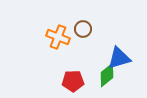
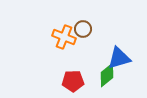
orange cross: moved 6 px right
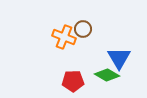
blue triangle: rotated 45 degrees counterclockwise
green diamond: rotated 70 degrees clockwise
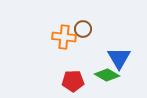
orange cross: rotated 15 degrees counterclockwise
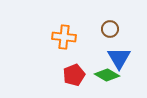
brown circle: moved 27 px right
red pentagon: moved 1 px right, 6 px up; rotated 20 degrees counterclockwise
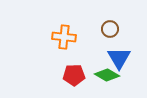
red pentagon: rotated 20 degrees clockwise
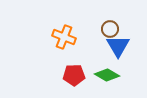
orange cross: rotated 15 degrees clockwise
blue triangle: moved 1 px left, 12 px up
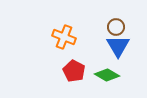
brown circle: moved 6 px right, 2 px up
red pentagon: moved 4 px up; rotated 30 degrees clockwise
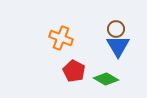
brown circle: moved 2 px down
orange cross: moved 3 px left, 1 px down
green diamond: moved 1 px left, 4 px down
